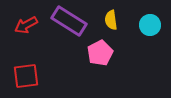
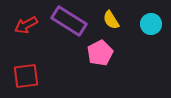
yellow semicircle: rotated 24 degrees counterclockwise
cyan circle: moved 1 px right, 1 px up
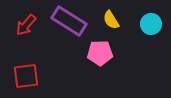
red arrow: rotated 20 degrees counterclockwise
pink pentagon: rotated 25 degrees clockwise
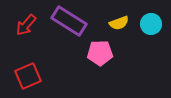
yellow semicircle: moved 8 px right, 3 px down; rotated 78 degrees counterclockwise
red square: moved 2 px right; rotated 16 degrees counterclockwise
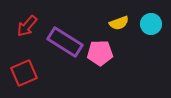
purple rectangle: moved 4 px left, 21 px down
red arrow: moved 1 px right, 1 px down
red square: moved 4 px left, 3 px up
